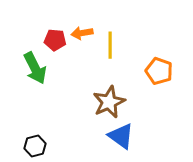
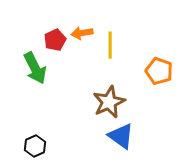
red pentagon: rotated 30 degrees counterclockwise
black hexagon: rotated 10 degrees counterclockwise
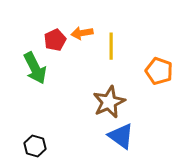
yellow line: moved 1 px right, 1 px down
black hexagon: rotated 20 degrees counterclockwise
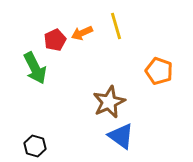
orange arrow: rotated 15 degrees counterclockwise
yellow line: moved 5 px right, 20 px up; rotated 16 degrees counterclockwise
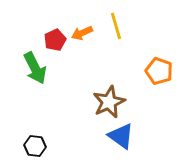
black hexagon: rotated 10 degrees counterclockwise
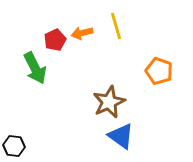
orange arrow: rotated 10 degrees clockwise
black hexagon: moved 21 px left
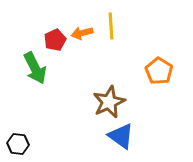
yellow line: moved 5 px left; rotated 12 degrees clockwise
orange pentagon: rotated 12 degrees clockwise
black hexagon: moved 4 px right, 2 px up
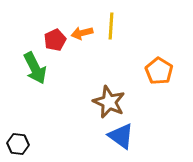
yellow line: rotated 8 degrees clockwise
brown star: rotated 24 degrees counterclockwise
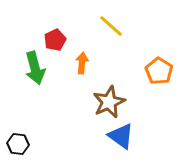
yellow line: rotated 52 degrees counterclockwise
orange arrow: moved 30 px down; rotated 110 degrees clockwise
green arrow: rotated 12 degrees clockwise
brown star: rotated 24 degrees clockwise
